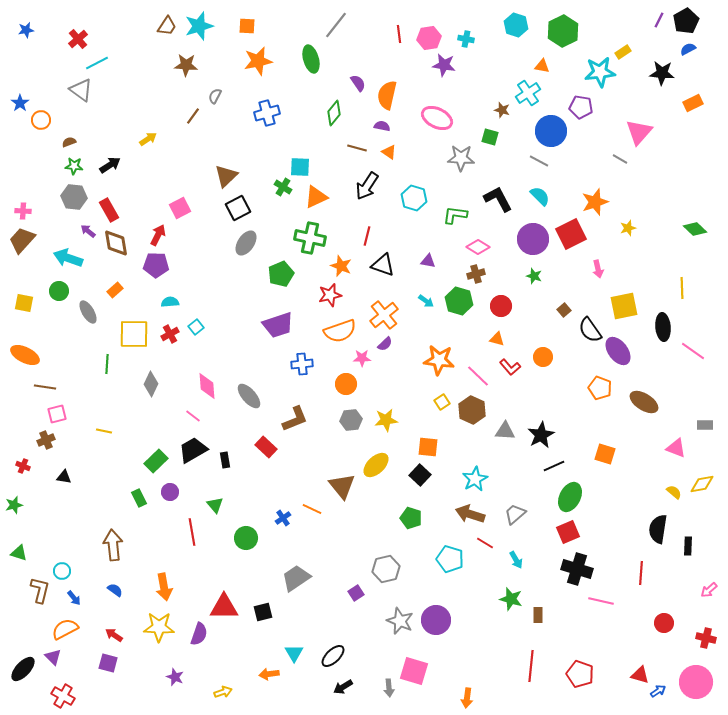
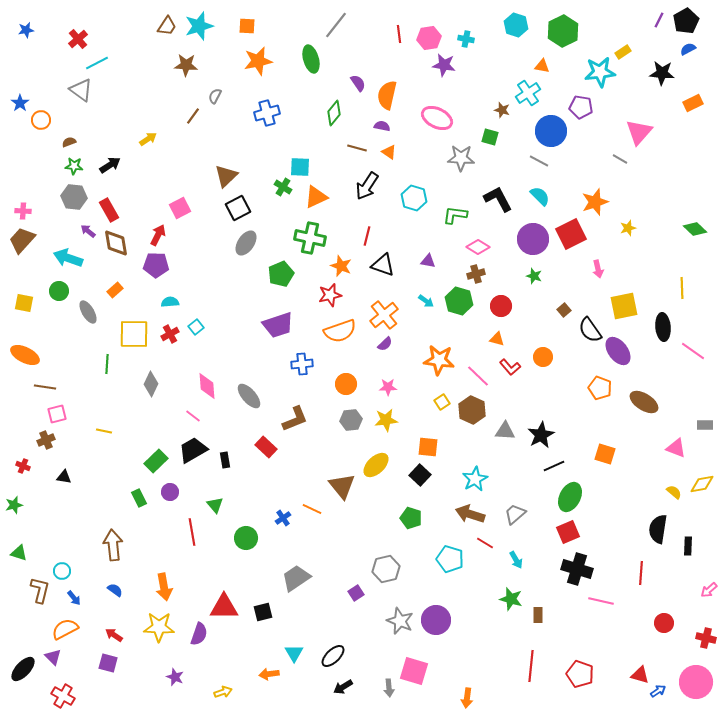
pink star at (362, 358): moved 26 px right, 29 px down
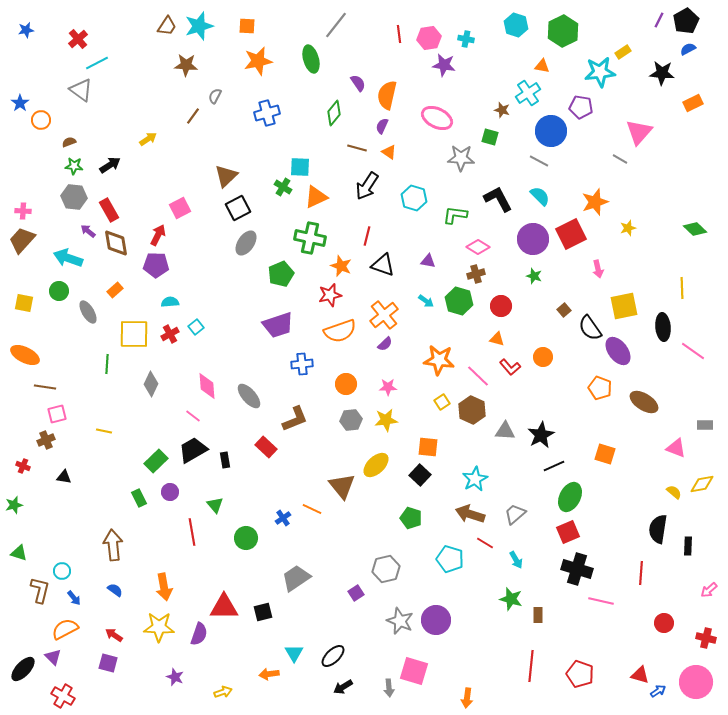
purple semicircle at (382, 126): rotated 77 degrees counterclockwise
black semicircle at (590, 330): moved 2 px up
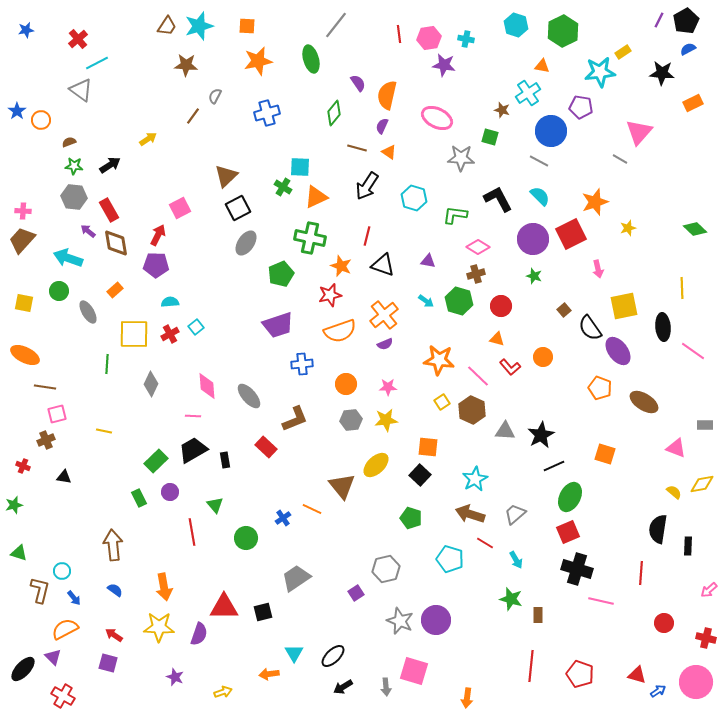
blue star at (20, 103): moved 3 px left, 8 px down
purple semicircle at (385, 344): rotated 21 degrees clockwise
pink line at (193, 416): rotated 35 degrees counterclockwise
red triangle at (640, 675): moved 3 px left
gray arrow at (389, 688): moved 3 px left, 1 px up
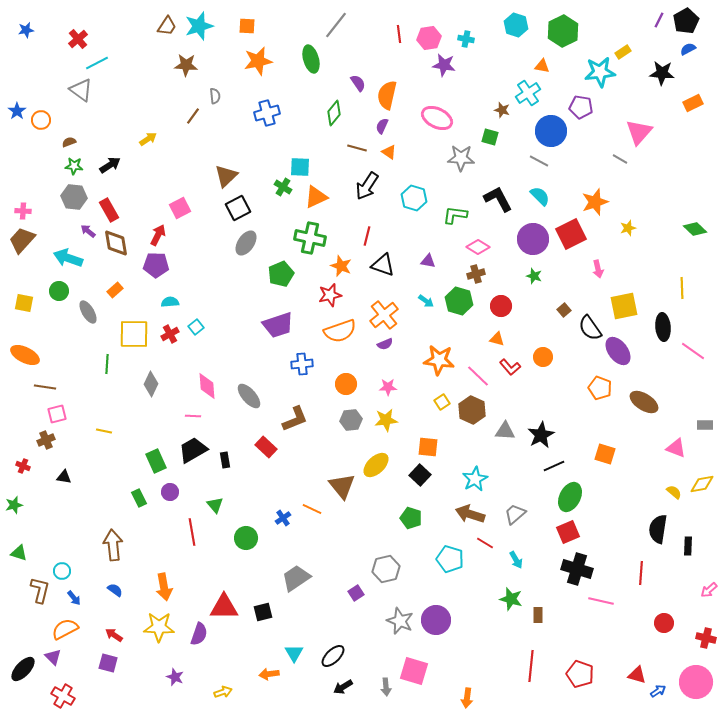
gray semicircle at (215, 96): rotated 147 degrees clockwise
green rectangle at (156, 461): rotated 70 degrees counterclockwise
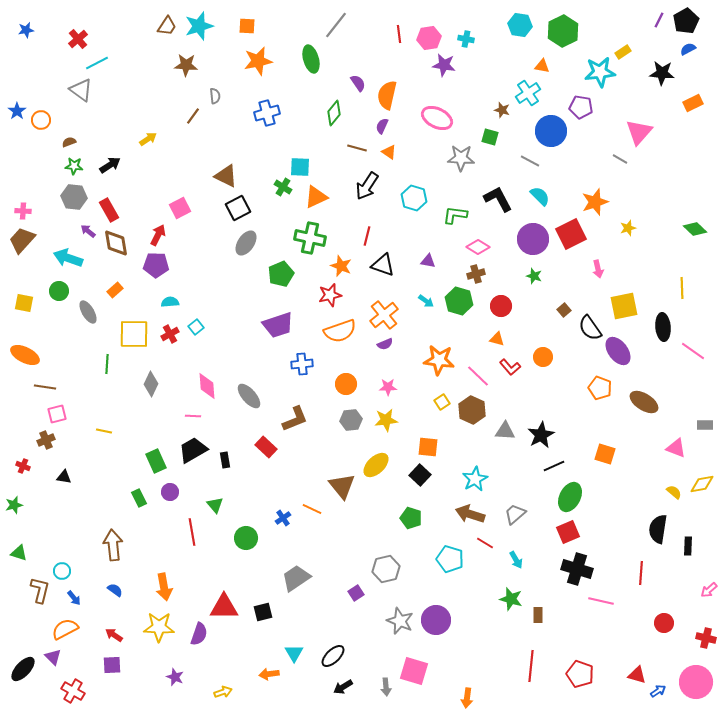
cyan hexagon at (516, 25): moved 4 px right; rotated 10 degrees counterclockwise
gray line at (539, 161): moved 9 px left
brown triangle at (226, 176): rotated 50 degrees counterclockwise
purple square at (108, 663): moved 4 px right, 2 px down; rotated 18 degrees counterclockwise
red cross at (63, 696): moved 10 px right, 5 px up
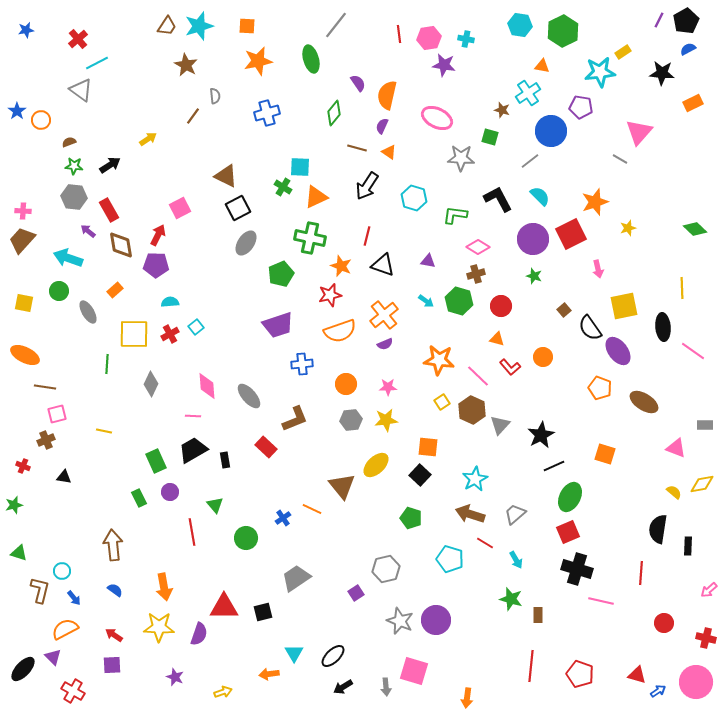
brown star at (186, 65): rotated 25 degrees clockwise
gray line at (530, 161): rotated 66 degrees counterclockwise
brown diamond at (116, 243): moved 5 px right, 2 px down
gray triangle at (505, 431): moved 5 px left, 6 px up; rotated 50 degrees counterclockwise
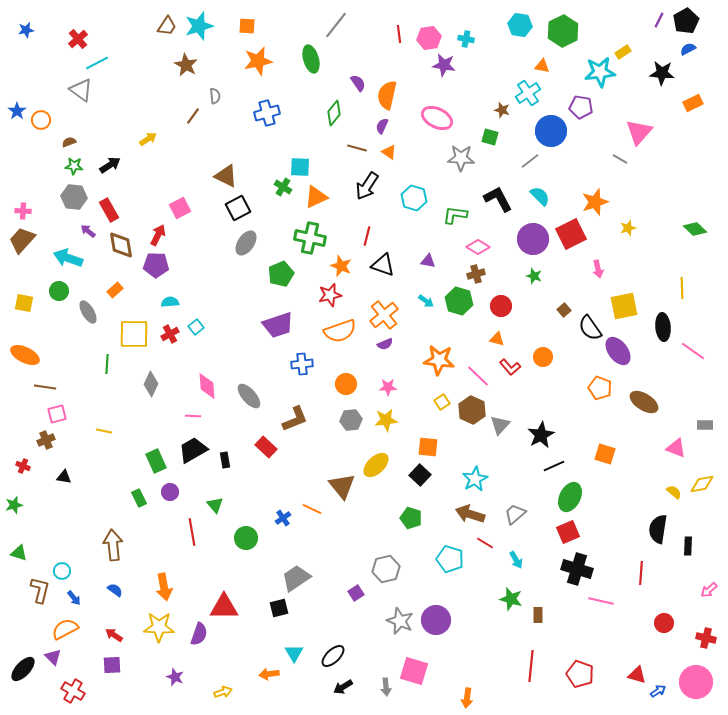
black square at (263, 612): moved 16 px right, 4 px up
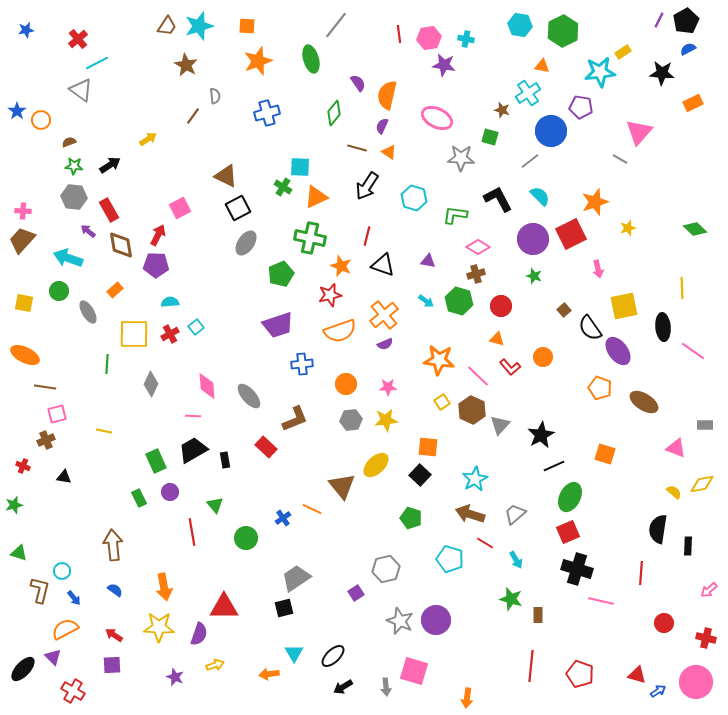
orange star at (258, 61): rotated 8 degrees counterclockwise
black square at (279, 608): moved 5 px right
yellow arrow at (223, 692): moved 8 px left, 27 px up
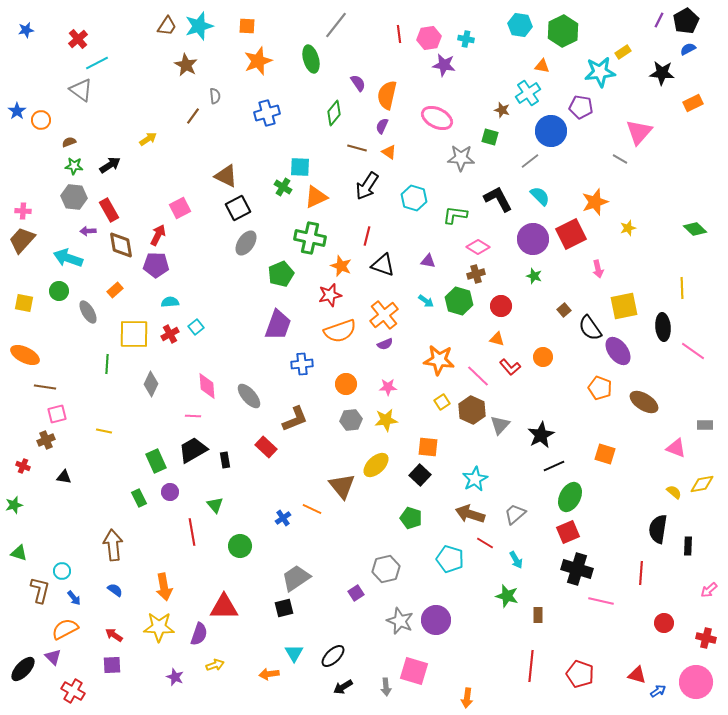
purple arrow at (88, 231): rotated 42 degrees counterclockwise
purple trapezoid at (278, 325): rotated 52 degrees counterclockwise
green circle at (246, 538): moved 6 px left, 8 px down
green star at (511, 599): moved 4 px left, 3 px up
